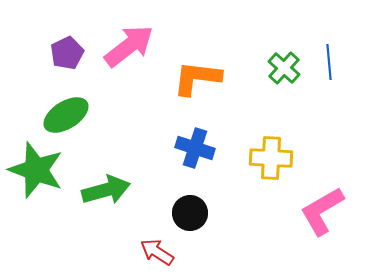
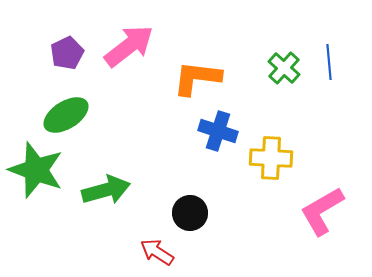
blue cross: moved 23 px right, 17 px up
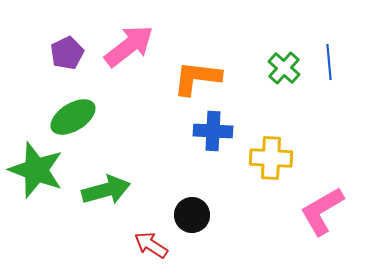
green ellipse: moved 7 px right, 2 px down
blue cross: moved 5 px left; rotated 15 degrees counterclockwise
black circle: moved 2 px right, 2 px down
red arrow: moved 6 px left, 7 px up
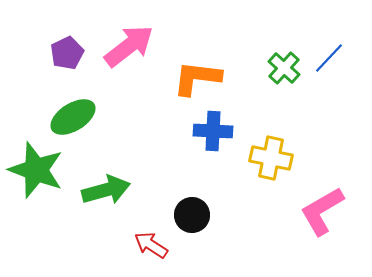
blue line: moved 4 px up; rotated 48 degrees clockwise
yellow cross: rotated 9 degrees clockwise
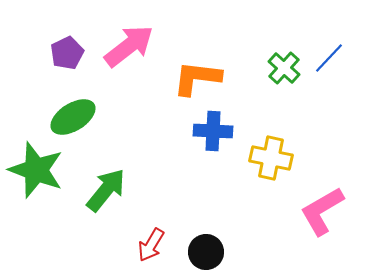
green arrow: rotated 36 degrees counterclockwise
black circle: moved 14 px right, 37 px down
red arrow: rotated 92 degrees counterclockwise
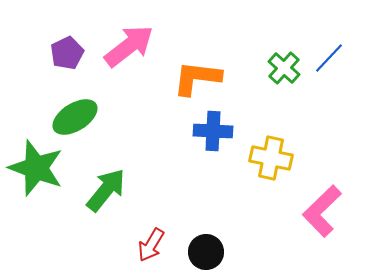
green ellipse: moved 2 px right
green star: moved 2 px up
pink L-shape: rotated 14 degrees counterclockwise
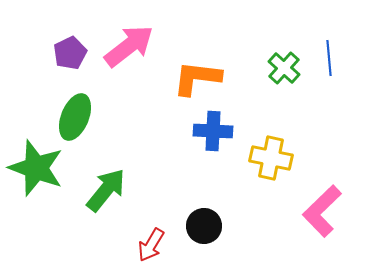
purple pentagon: moved 3 px right
blue line: rotated 48 degrees counterclockwise
green ellipse: rotated 36 degrees counterclockwise
black circle: moved 2 px left, 26 px up
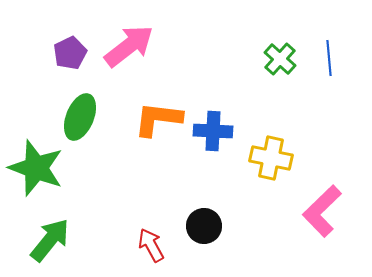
green cross: moved 4 px left, 9 px up
orange L-shape: moved 39 px left, 41 px down
green ellipse: moved 5 px right
green arrow: moved 56 px left, 50 px down
red arrow: rotated 120 degrees clockwise
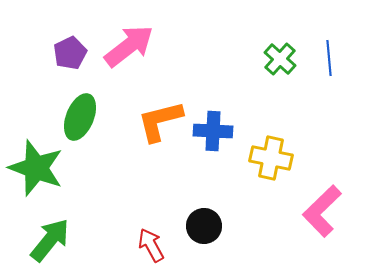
orange L-shape: moved 2 px right, 2 px down; rotated 21 degrees counterclockwise
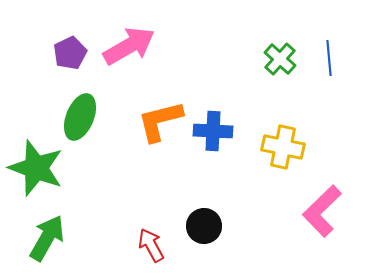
pink arrow: rotated 8 degrees clockwise
yellow cross: moved 12 px right, 11 px up
green arrow: moved 3 px left, 2 px up; rotated 9 degrees counterclockwise
